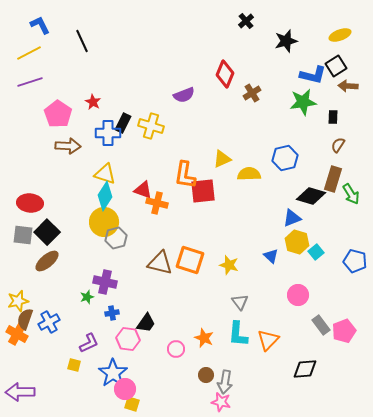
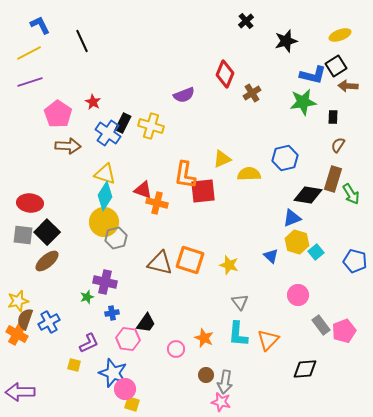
blue cross at (108, 133): rotated 35 degrees clockwise
black diamond at (311, 196): moved 3 px left, 1 px up; rotated 8 degrees counterclockwise
blue star at (113, 373): rotated 16 degrees counterclockwise
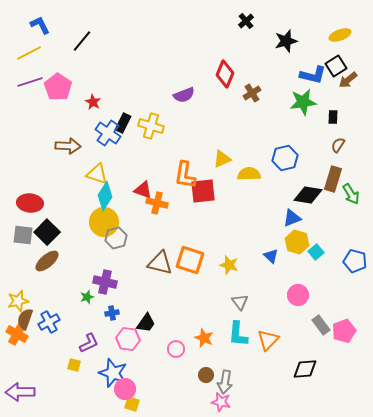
black line at (82, 41): rotated 65 degrees clockwise
brown arrow at (348, 86): moved 6 px up; rotated 42 degrees counterclockwise
pink pentagon at (58, 114): moved 27 px up
yellow triangle at (105, 174): moved 8 px left
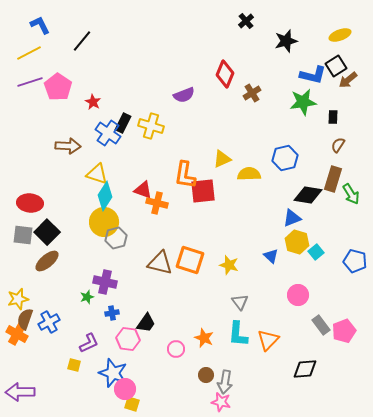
yellow star at (18, 301): moved 2 px up
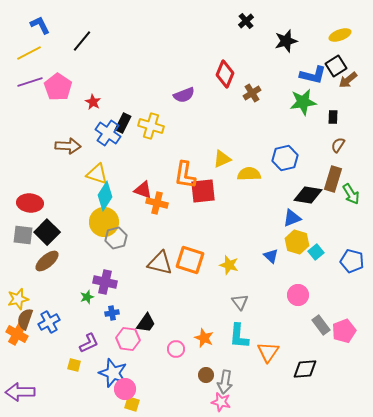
blue pentagon at (355, 261): moved 3 px left
cyan L-shape at (238, 334): moved 1 px right, 2 px down
orange triangle at (268, 340): moved 12 px down; rotated 10 degrees counterclockwise
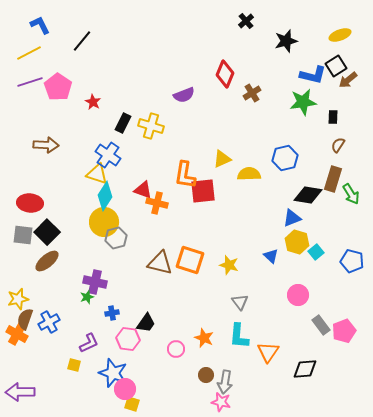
blue cross at (108, 133): moved 22 px down
brown arrow at (68, 146): moved 22 px left, 1 px up
purple cross at (105, 282): moved 10 px left
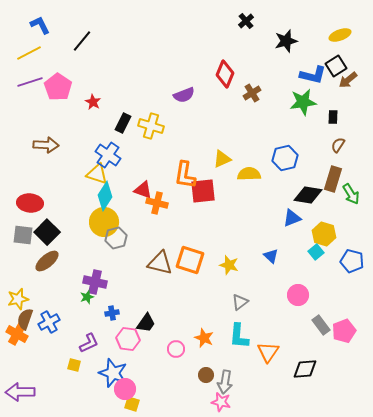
yellow hexagon at (297, 242): moved 27 px right, 8 px up
gray triangle at (240, 302): rotated 30 degrees clockwise
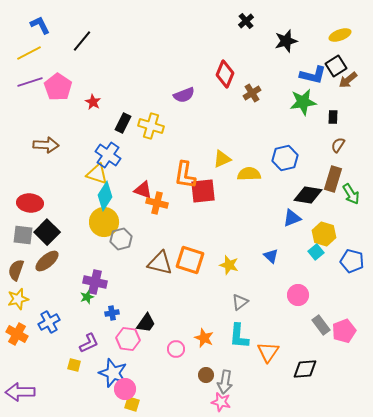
gray hexagon at (116, 238): moved 5 px right, 1 px down
brown semicircle at (25, 319): moved 9 px left, 49 px up
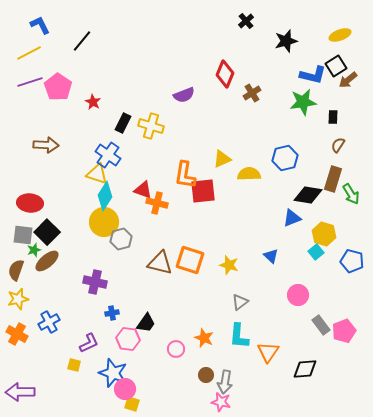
green star at (87, 297): moved 53 px left, 47 px up
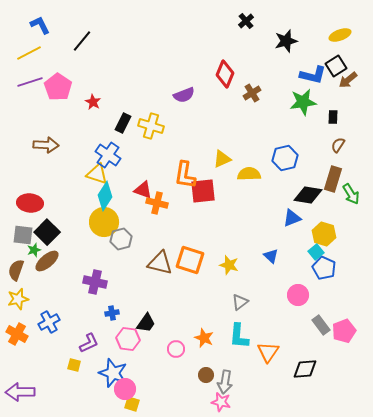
blue pentagon at (352, 261): moved 28 px left, 7 px down; rotated 10 degrees clockwise
